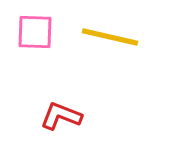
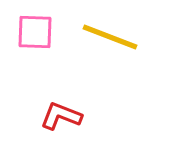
yellow line: rotated 8 degrees clockwise
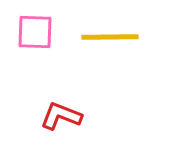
yellow line: rotated 22 degrees counterclockwise
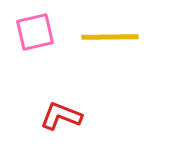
pink square: rotated 15 degrees counterclockwise
